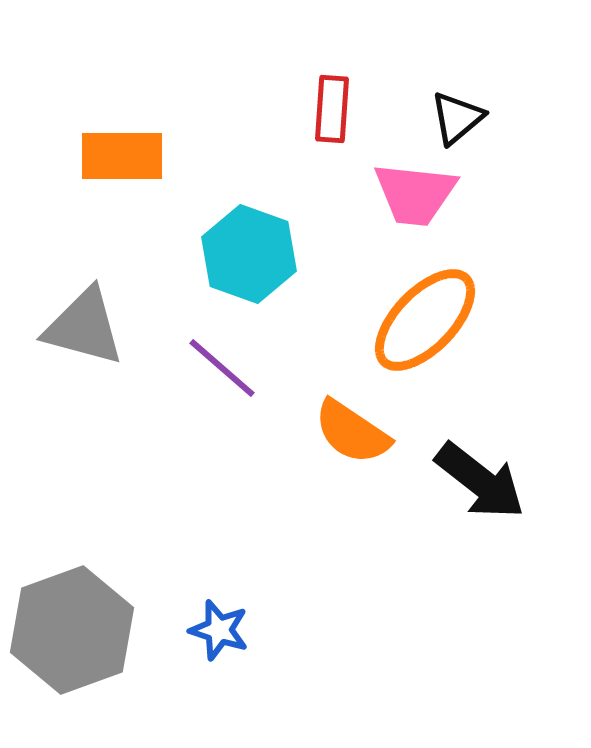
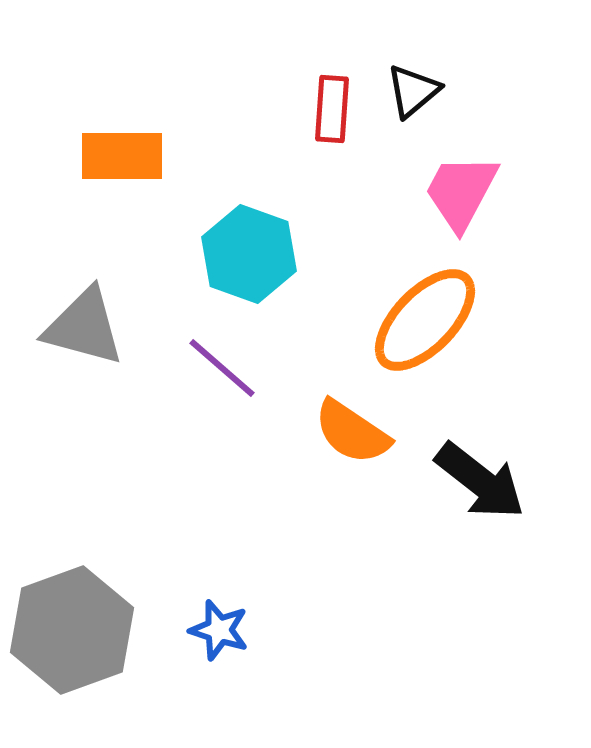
black triangle: moved 44 px left, 27 px up
pink trapezoid: moved 46 px right, 2 px up; rotated 112 degrees clockwise
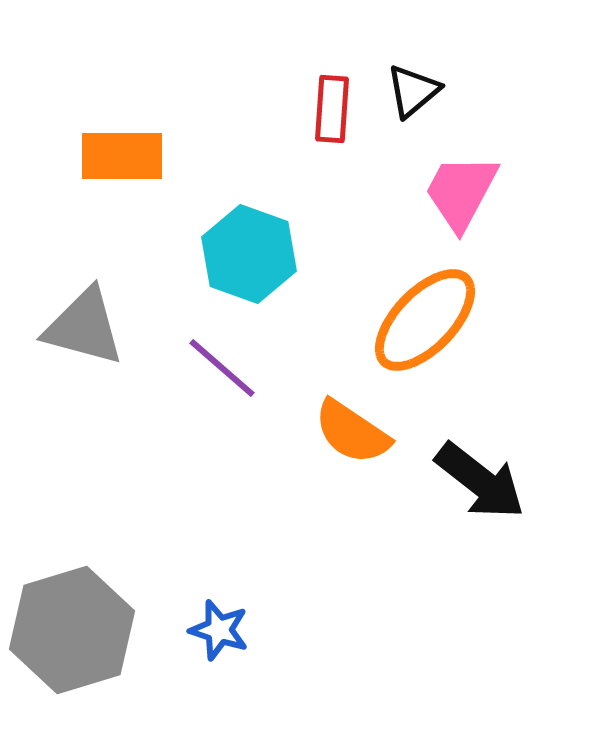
gray hexagon: rotated 3 degrees clockwise
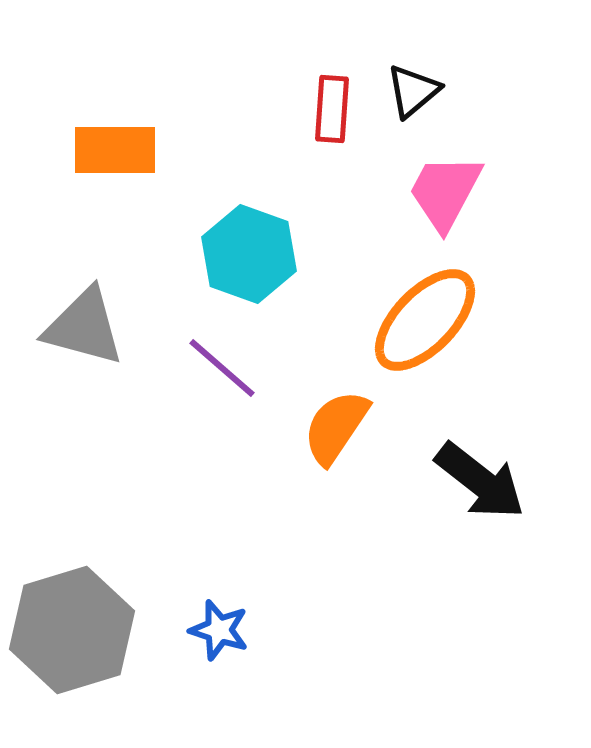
orange rectangle: moved 7 px left, 6 px up
pink trapezoid: moved 16 px left
orange semicircle: moved 16 px left, 5 px up; rotated 90 degrees clockwise
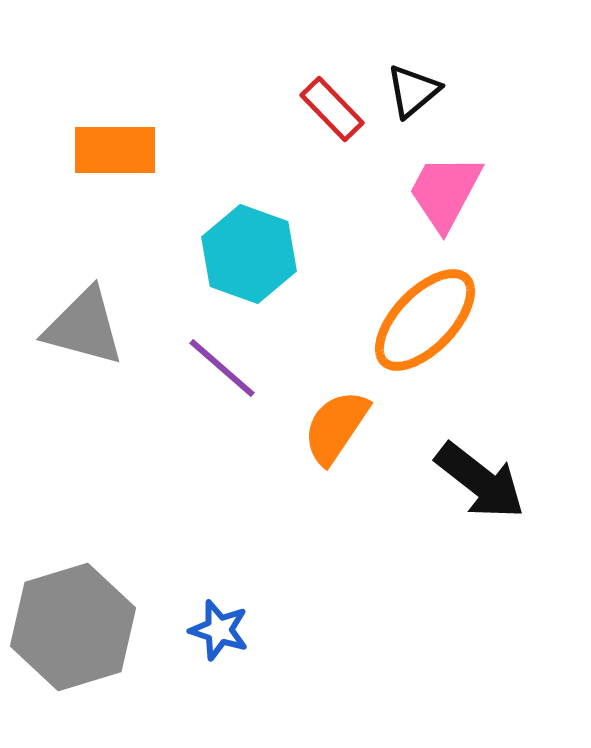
red rectangle: rotated 48 degrees counterclockwise
gray hexagon: moved 1 px right, 3 px up
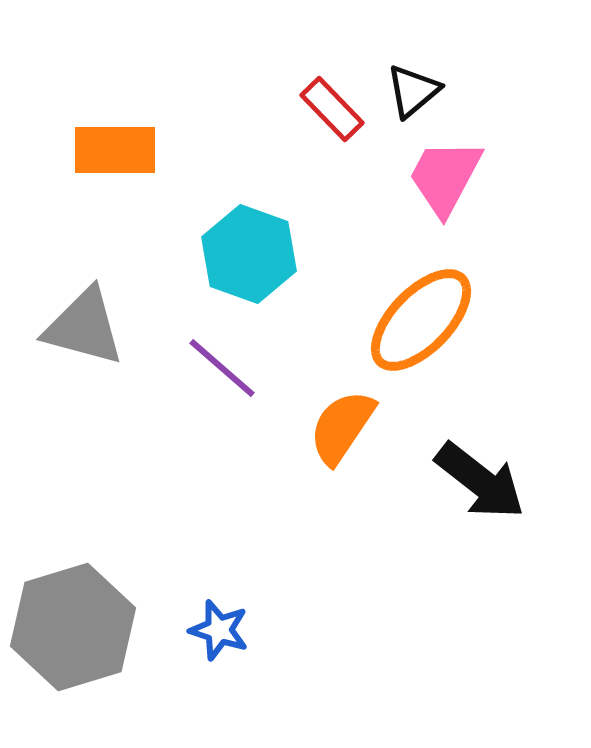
pink trapezoid: moved 15 px up
orange ellipse: moved 4 px left
orange semicircle: moved 6 px right
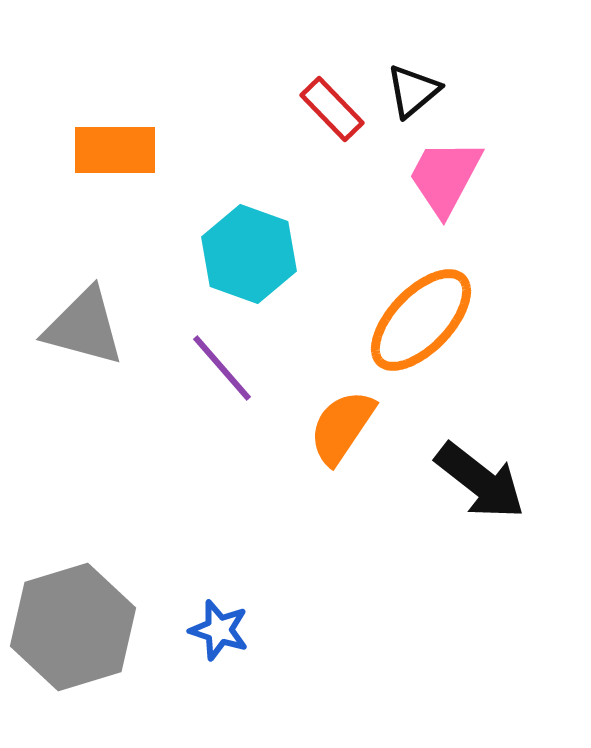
purple line: rotated 8 degrees clockwise
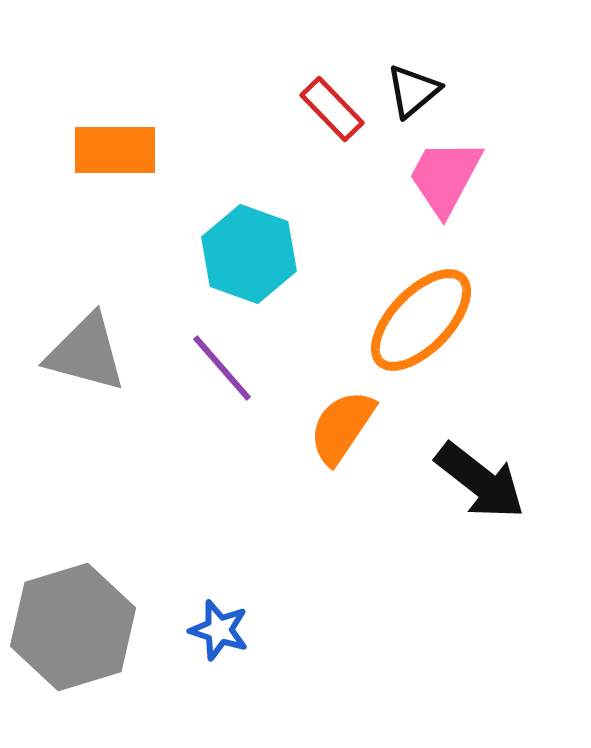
gray triangle: moved 2 px right, 26 px down
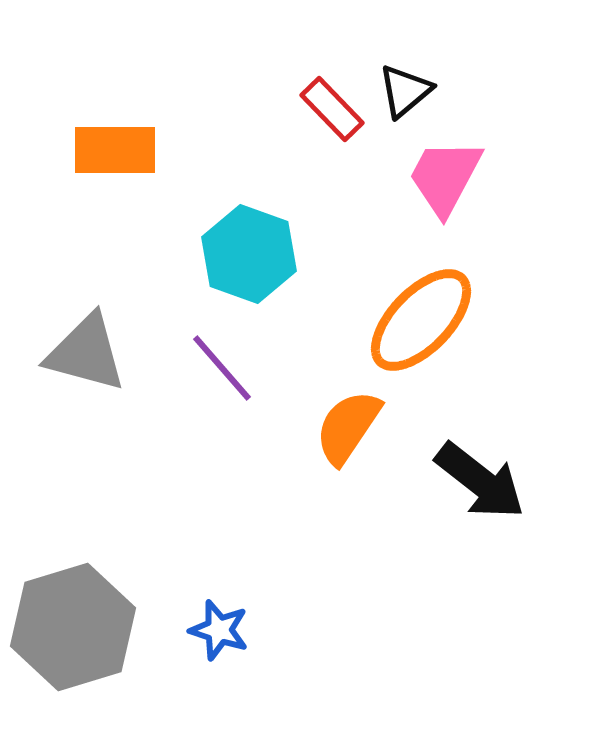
black triangle: moved 8 px left
orange semicircle: moved 6 px right
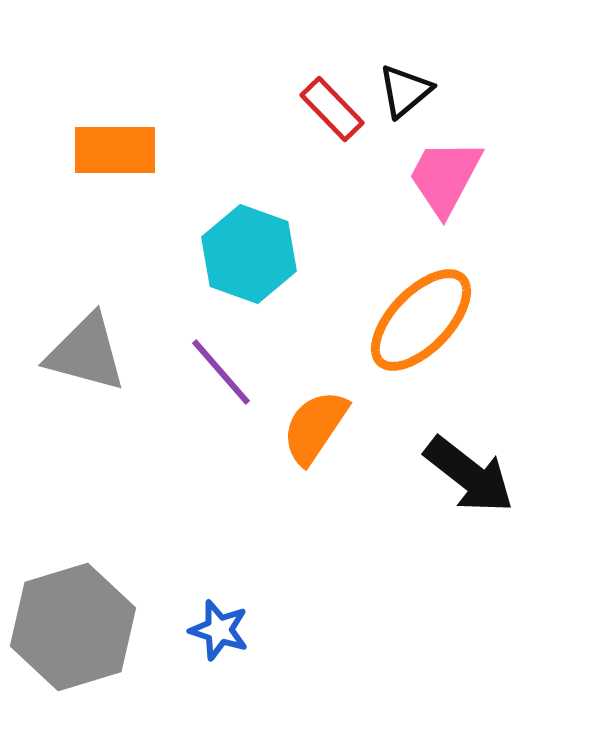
purple line: moved 1 px left, 4 px down
orange semicircle: moved 33 px left
black arrow: moved 11 px left, 6 px up
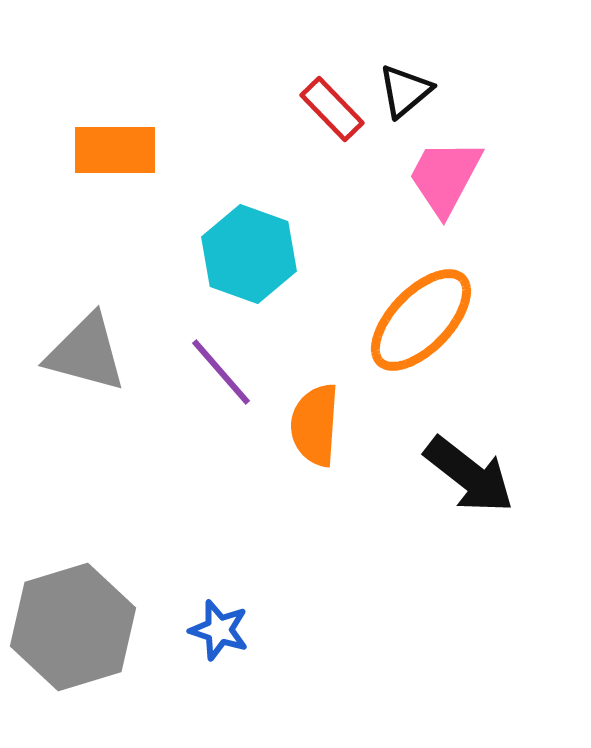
orange semicircle: moved 2 px up; rotated 30 degrees counterclockwise
